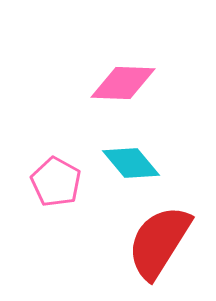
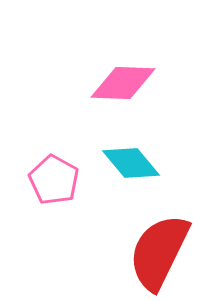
pink pentagon: moved 2 px left, 2 px up
red semicircle: moved 10 px down; rotated 6 degrees counterclockwise
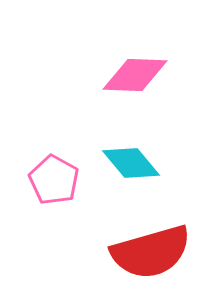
pink diamond: moved 12 px right, 8 px up
red semicircle: moved 8 px left; rotated 132 degrees counterclockwise
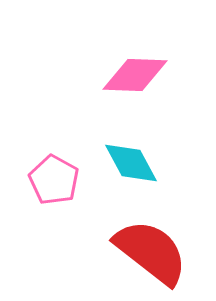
cyan diamond: rotated 12 degrees clockwise
red semicircle: rotated 126 degrees counterclockwise
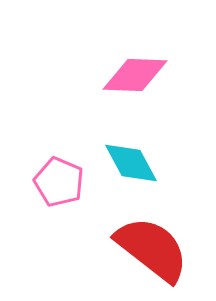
pink pentagon: moved 5 px right, 2 px down; rotated 6 degrees counterclockwise
red semicircle: moved 1 px right, 3 px up
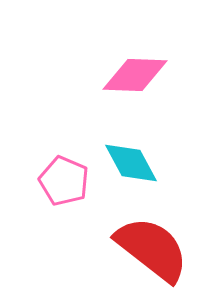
pink pentagon: moved 5 px right, 1 px up
